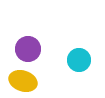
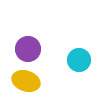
yellow ellipse: moved 3 px right
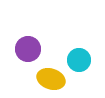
yellow ellipse: moved 25 px right, 2 px up
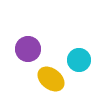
yellow ellipse: rotated 20 degrees clockwise
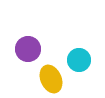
yellow ellipse: rotated 28 degrees clockwise
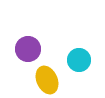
yellow ellipse: moved 4 px left, 1 px down
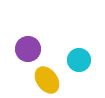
yellow ellipse: rotated 12 degrees counterclockwise
